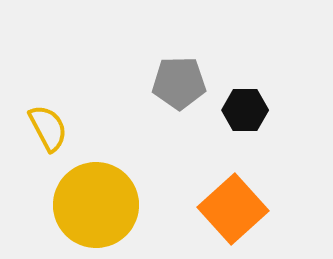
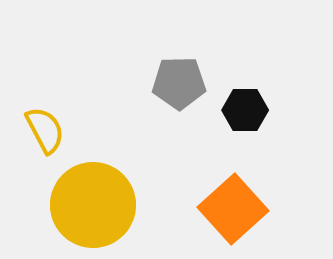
yellow semicircle: moved 3 px left, 2 px down
yellow circle: moved 3 px left
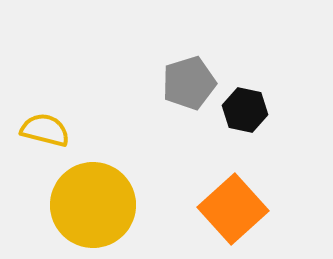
gray pentagon: moved 10 px right; rotated 16 degrees counterclockwise
black hexagon: rotated 12 degrees clockwise
yellow semicircle: rotated 48 degrees counterclockwise
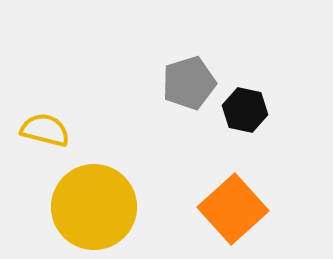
yellow circle: moved 1 px right, 2 px down
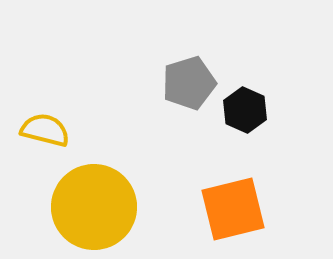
black hexagon: rotated 12 degrees clockwise
orange square: rotated 28 degrees clockwise
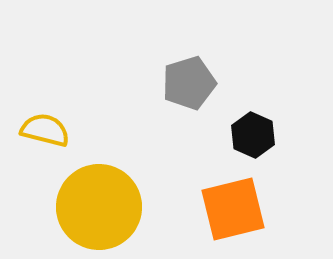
black hexagon: moved 8 px right, 25 px down
yellow circle: moved 5 px right
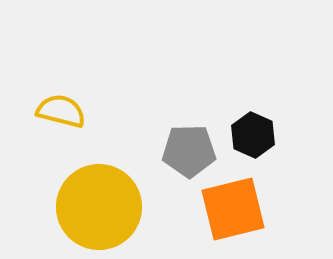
gray pentagon: moved 68 px down; rotated 16 degrees clockwise
yellow semicircle: moved 16 px right, 19 px up
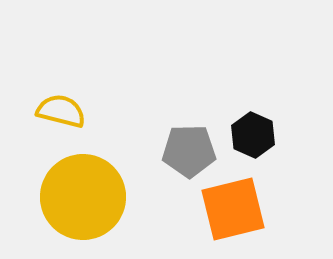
yellow circle: moved 16 px left, 10 px up
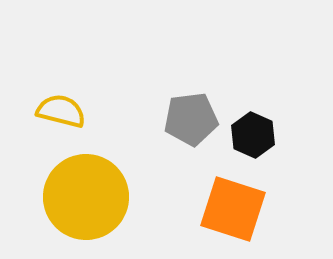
gray pentagon: moved 2 px right, 32 px up; rotated 6 degrees counterclockwise
yellow circle: moved 3 px right
orange square: rotated 32 degrees clockwise
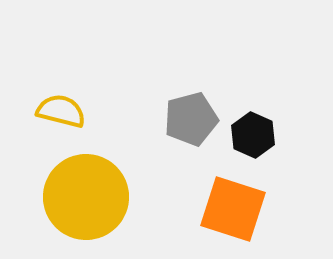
gray pentagon: rotated 8 degrees counterclockwise
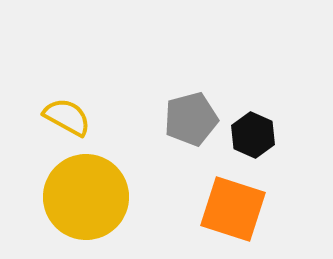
yellow semicircle: moved 6 px right, 6 px down; rotated 15 degrees clockwise
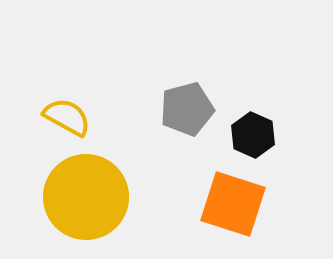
gray pentagon: moved 4 px left, 10 px up
orange square: moved 5 px up
